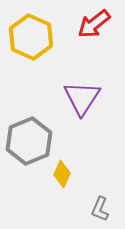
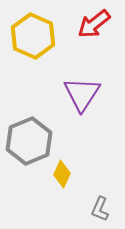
yellow hexagon: moved 2 px right, 1 px up
purple triangle: moved 4 px up
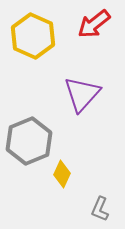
purple triangle: rotated 9 degrees clockwise
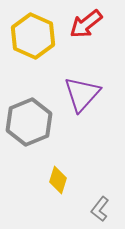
red arrow: moved 8 px left
gray hexagon: moved 19 px up
yellow diamond: moved 4 px left, 6 px down; rotated 8 degrees counterclockwise
gray L-shape: rotated 15 degrees clockwise
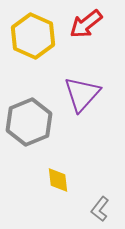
yellow diamond: rotated 24 degrees counterclockwise
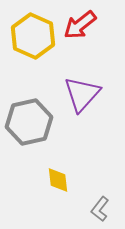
red arrow: moved 6 px left, 1 px down
gray hexagon: rotated 9 degrees clockwise
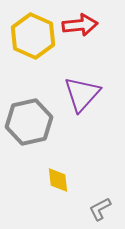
red arrow: rotated 148 degrees counterclockwise
gray L-shape: rotated 25 degrees clockwise
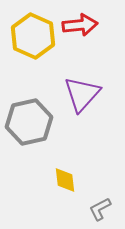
yellow diamond: moved 7 px right
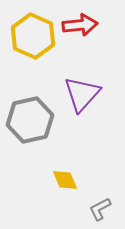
gray hexagon: moved 1 px right, 2 px up
yellow diamond: rotated 16 degrees counterclockwise
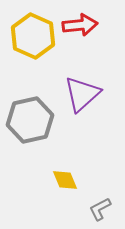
purple triangle: rotated 6 degrees clockwise
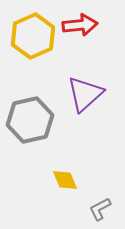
yellow hexagon: rotated 12 degrees clockwise
purple triangle: moved 3 px right
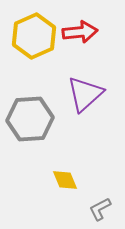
red arrow: moved 7 px down
yellow hexagon: moved 1 px right
gray hexagon: moved 1 px up; rotated 9 degrees clockwise
